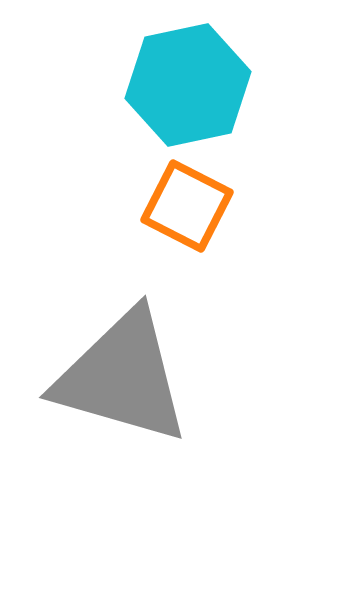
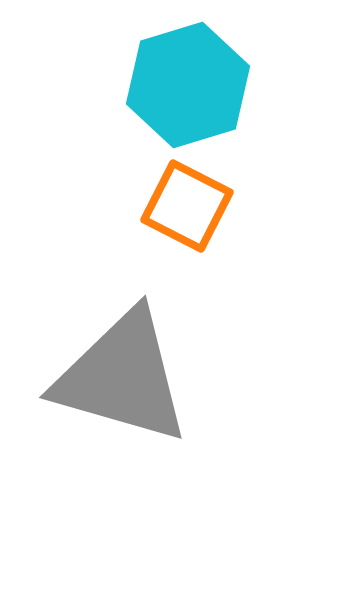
cyan hexagon: rotated 5 degrees counterclockwise
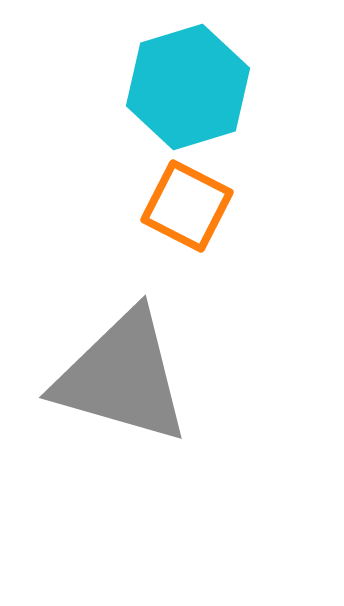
cyan hexagon: moved 2 px down
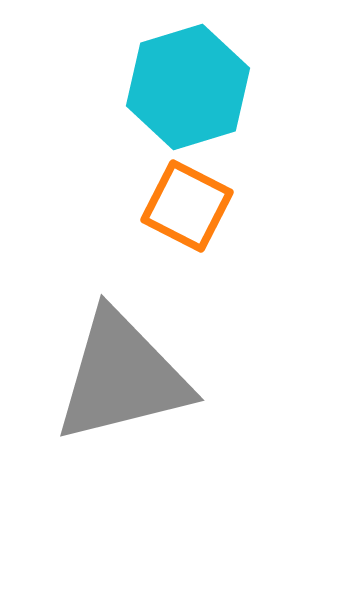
gray triangle: rotated 30 degrees counterclockwise
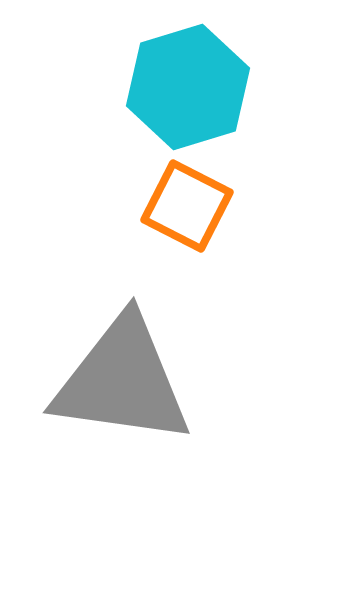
gray triangle: moved 4 px down; rotated 22 degrees clockwise
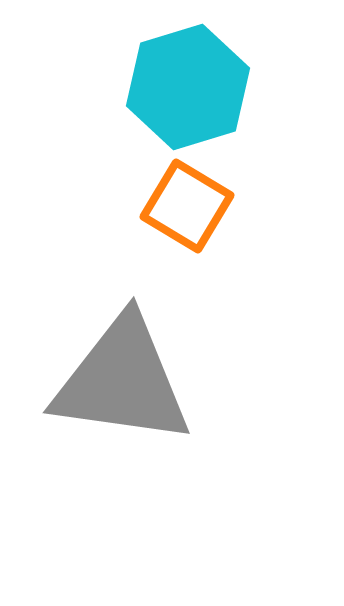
orange square: rotated 4 degrees clockwise
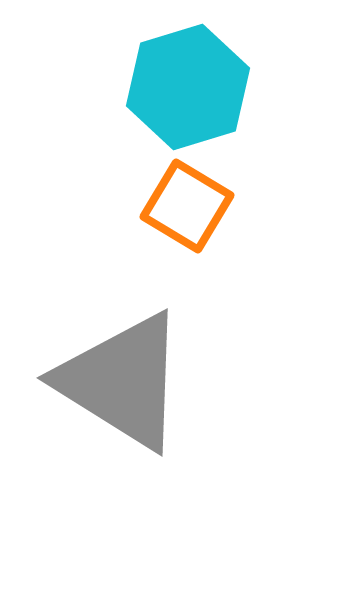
gray triangle: rotated 24 degrees clockwise
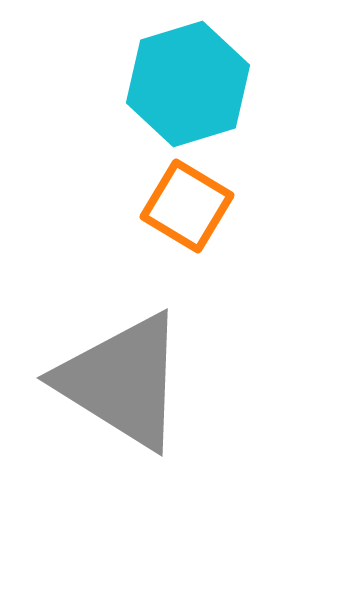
cyan hexagon: moved 3 px up
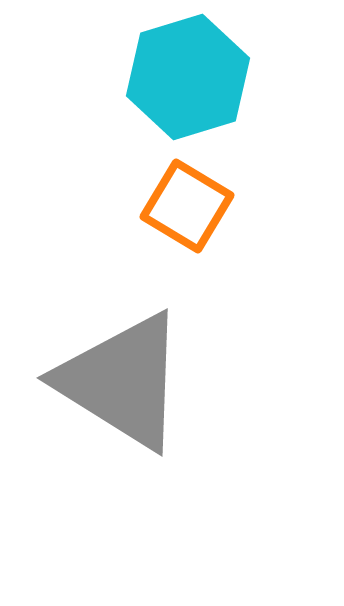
cyan hexagon: moved 7 px up
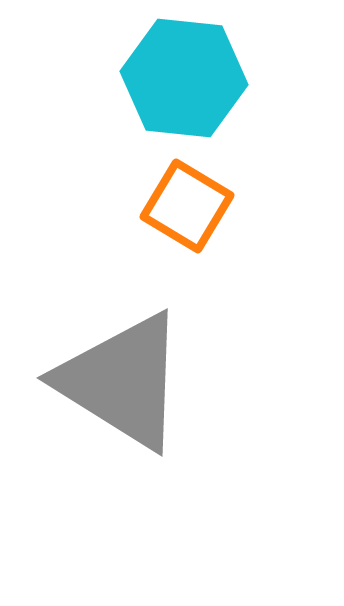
cyan hexagon: moved 4 px left, 1 px down; rotated 23 degrees clockwise
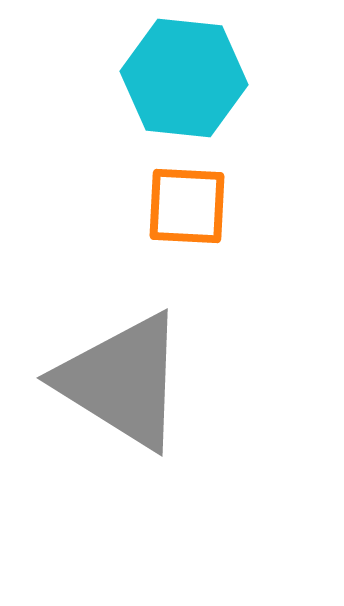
orange square: rotated 28 degrees counterclockwise
